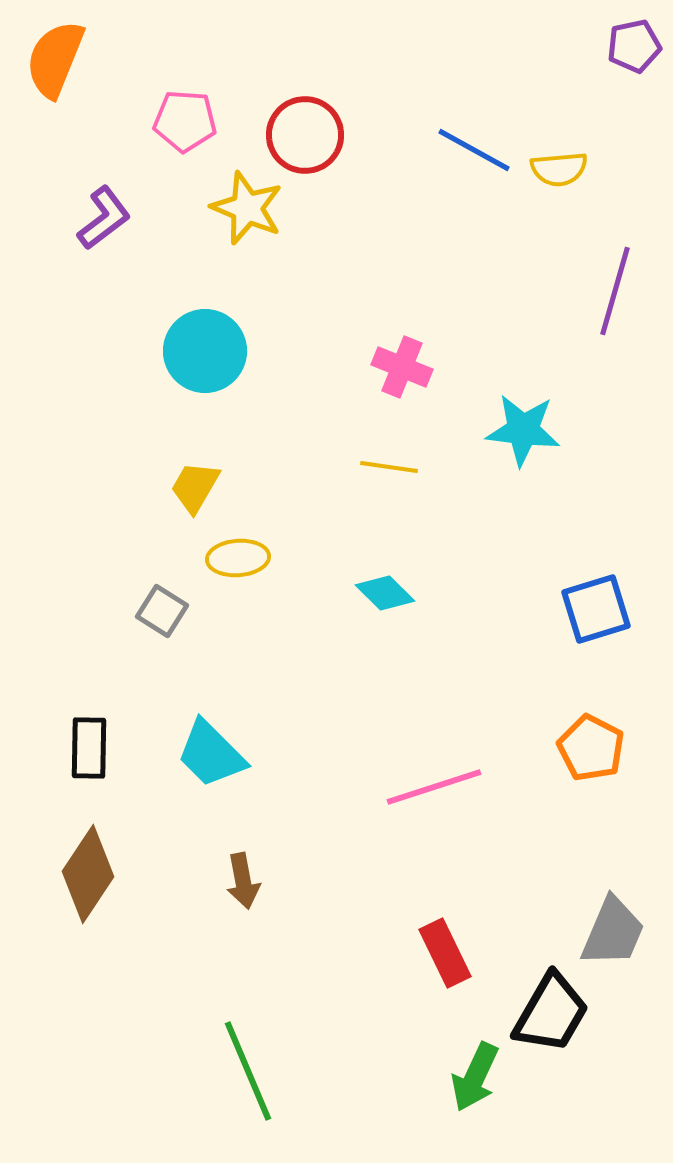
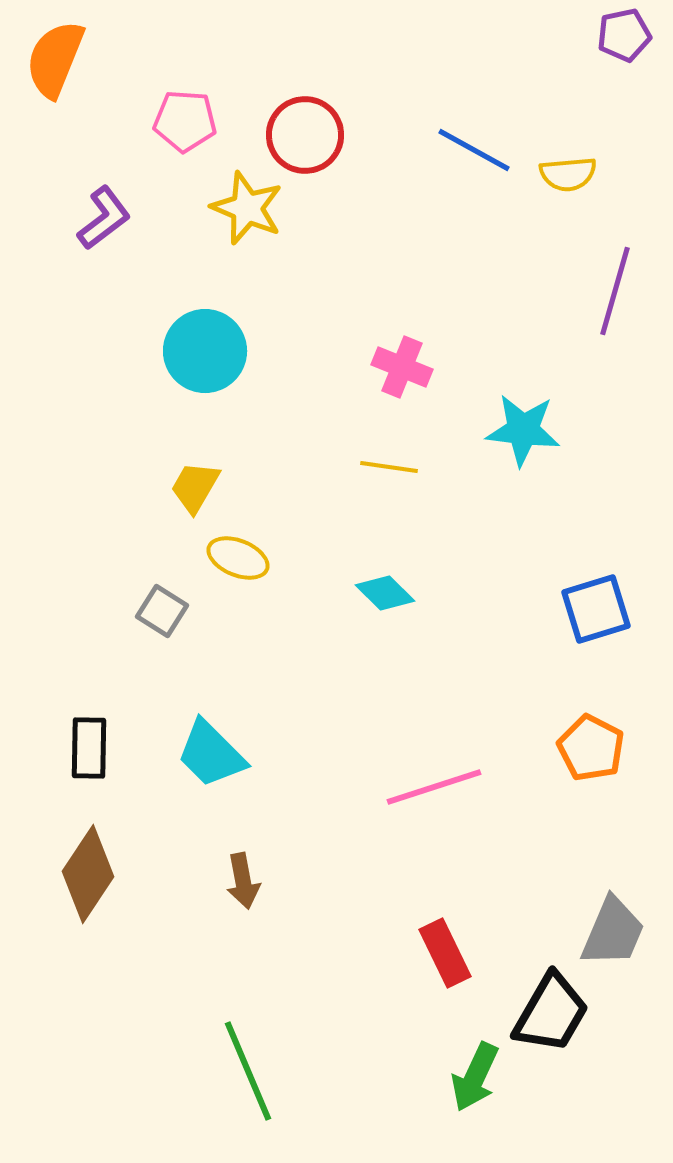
purple pentagon: moved 10 px left, 11 px up
yellow semicircle: moved 9 px right, 5 px down
yellow ellipse: rotated 26 degrees clockwise
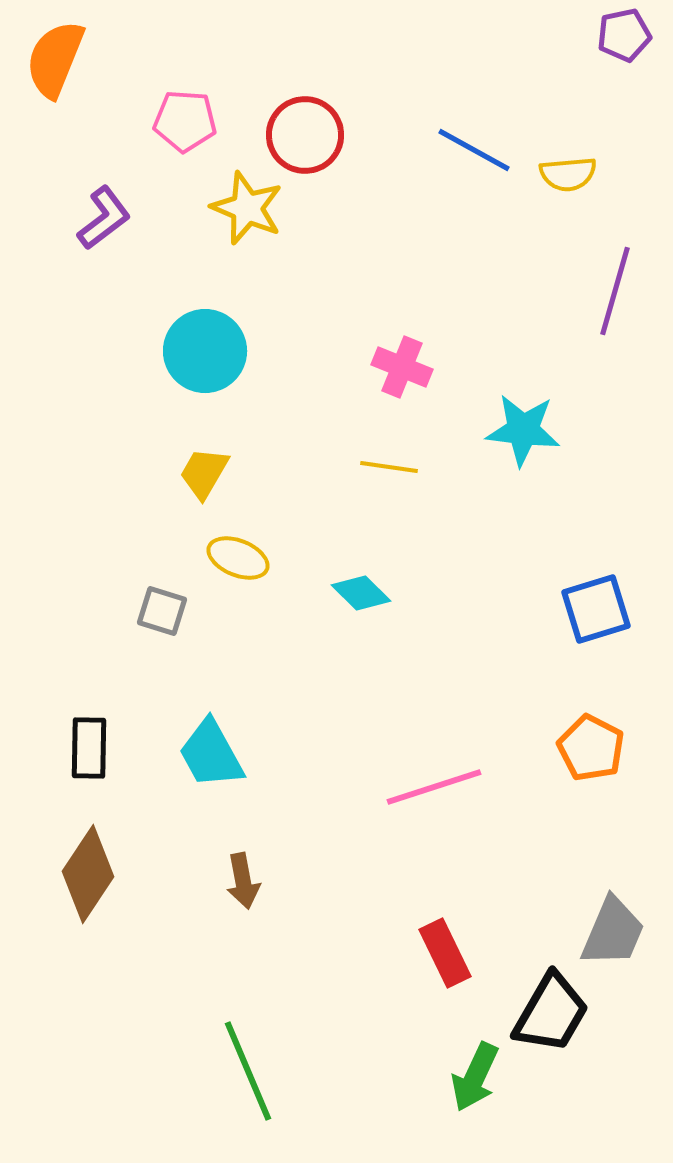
yellow trapezoid: moved 9 px right, 14 px up
cyan diamond: moved 24 px left
gray square: rotated 15 degrees counterclockwise
cyan trapezoid: rotated 16 degrees clockwise
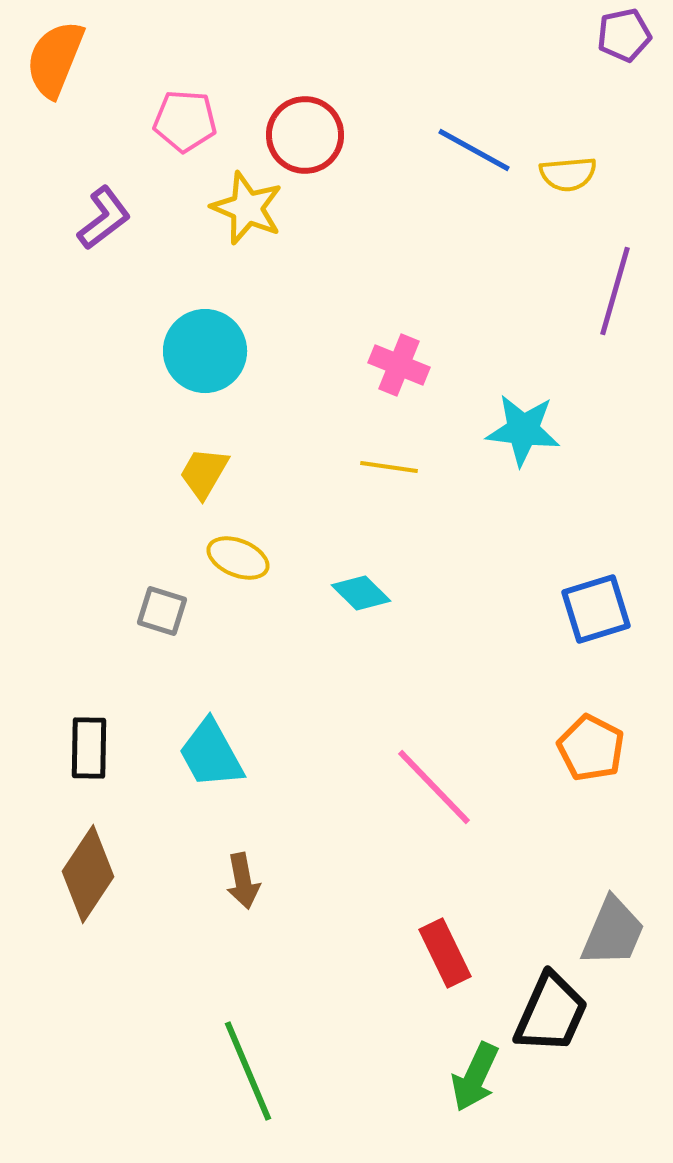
pink cross: moved 3 px left, 2 px up
pink line: rotated 64 degrees clockwise
black trapezoid: rotated 6 degrees counterclockwise
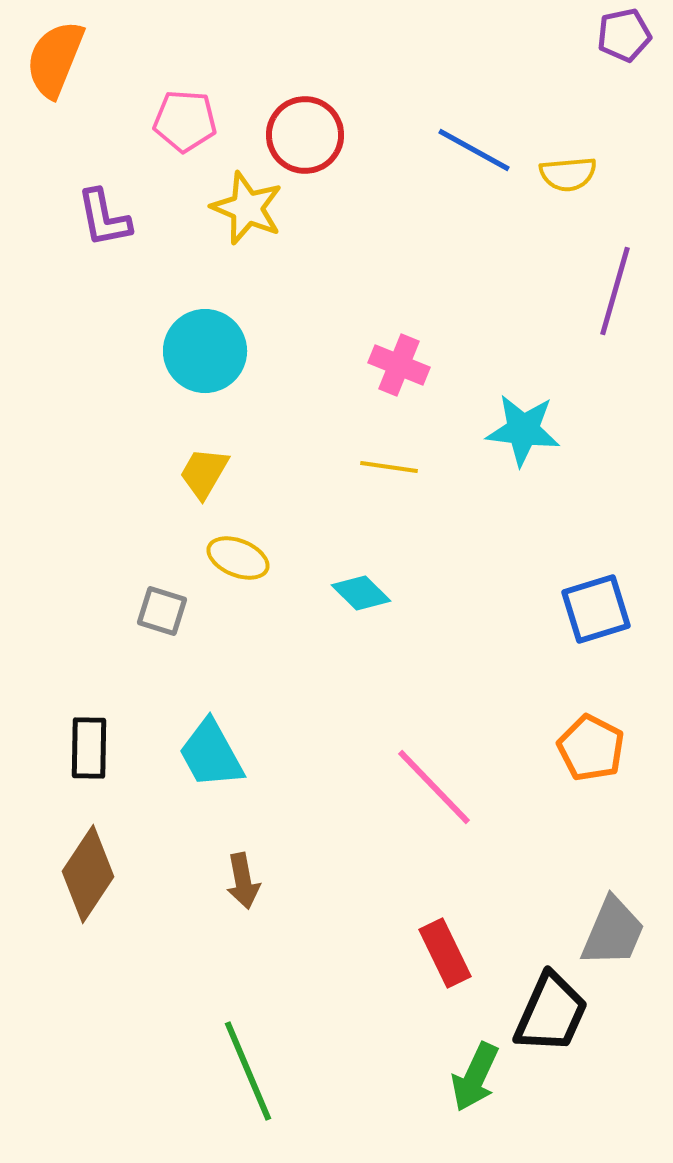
purple L-shape: rotated 116 degrees clockwise
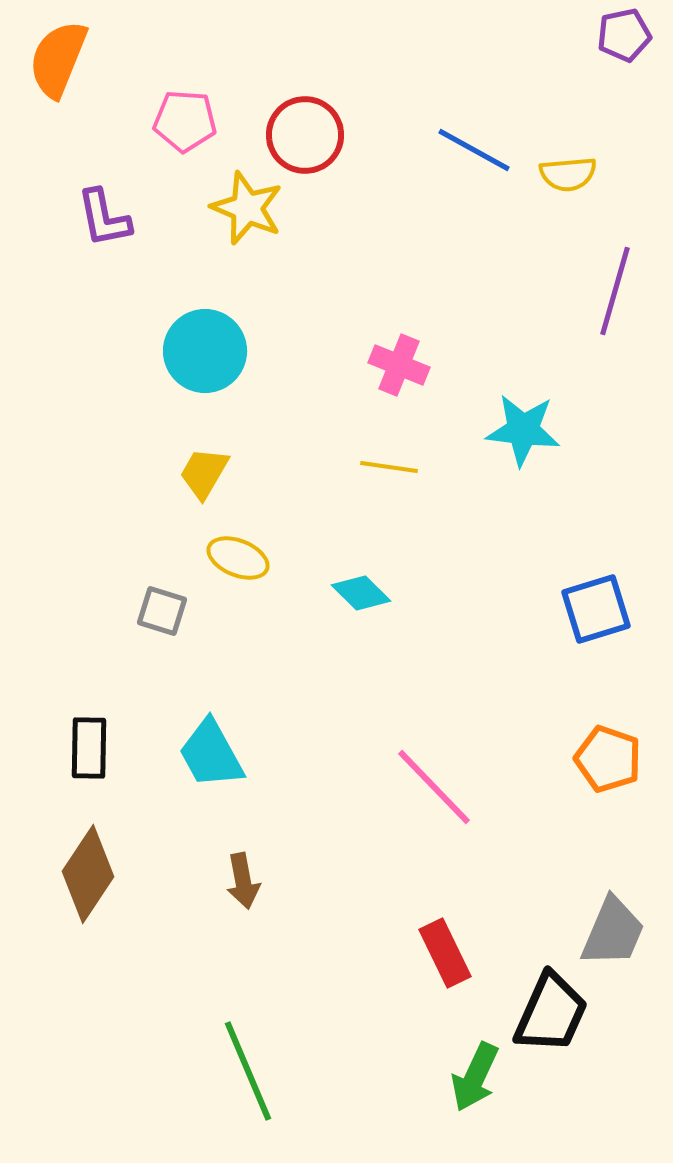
orange semicircle: moved 3 px right
orange pentagon: moved 17 px right, 11 px down; rotated 8 degrees counterclockwise
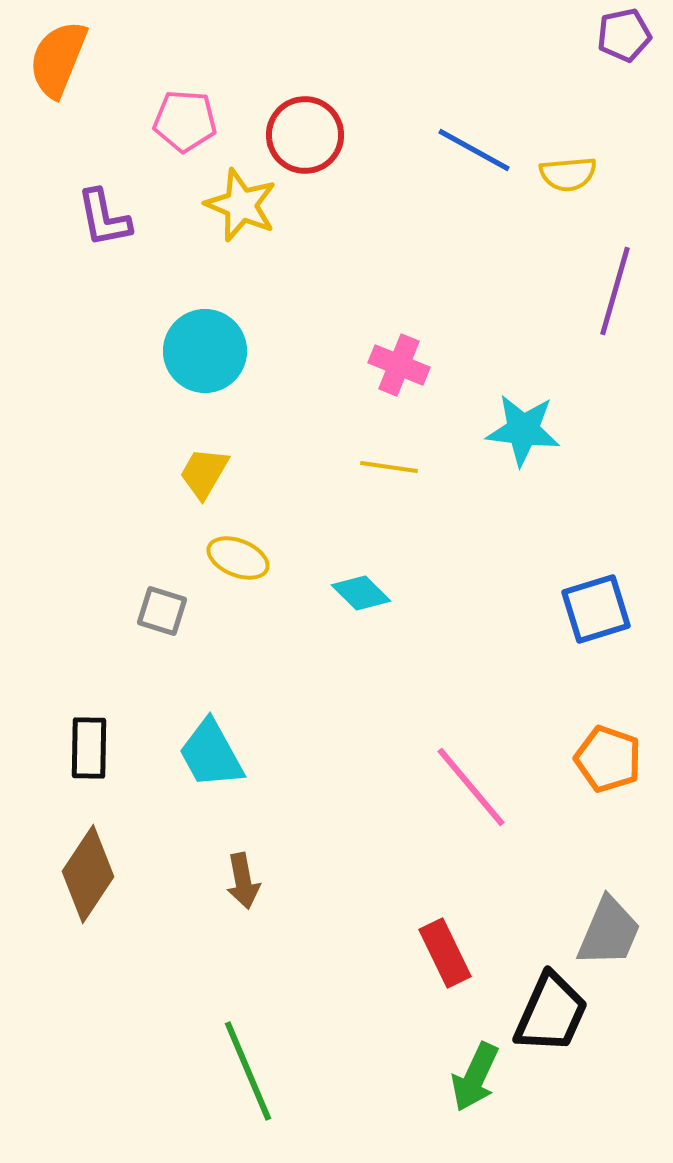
yellow star: moved 6 px left, 3 px up
pink line: moved 37 px right; rotated 4 degrees clockwise
gray trapezoid: moved 4 px left
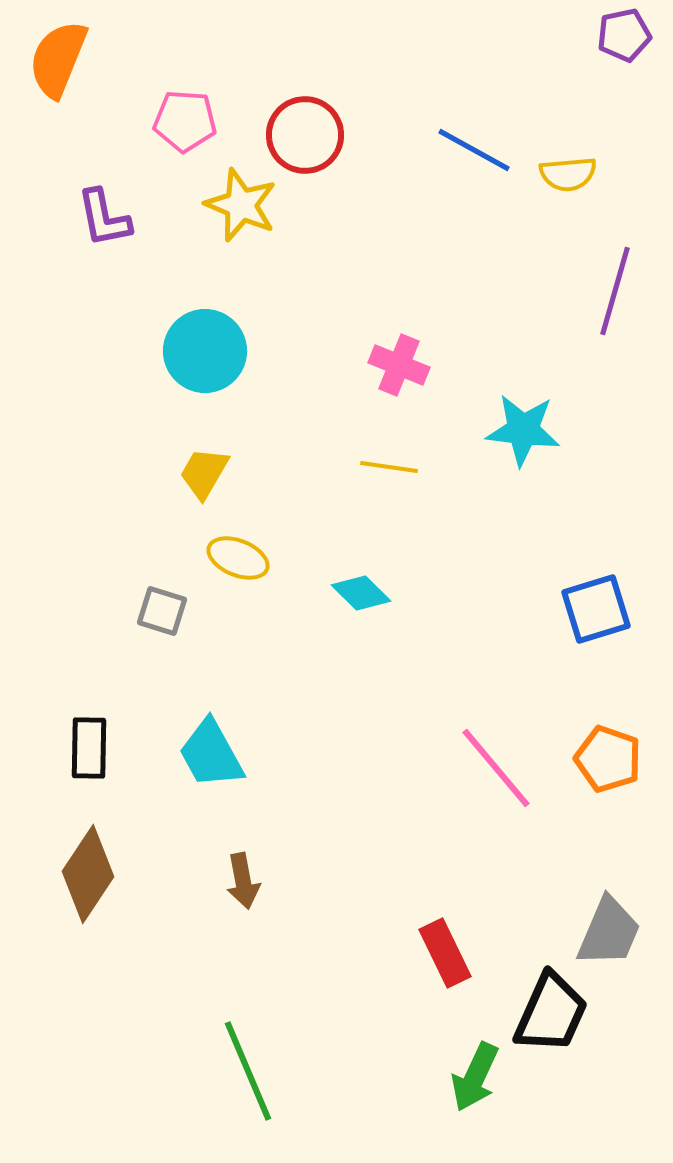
pink line: moved 25 px right, 19 px up
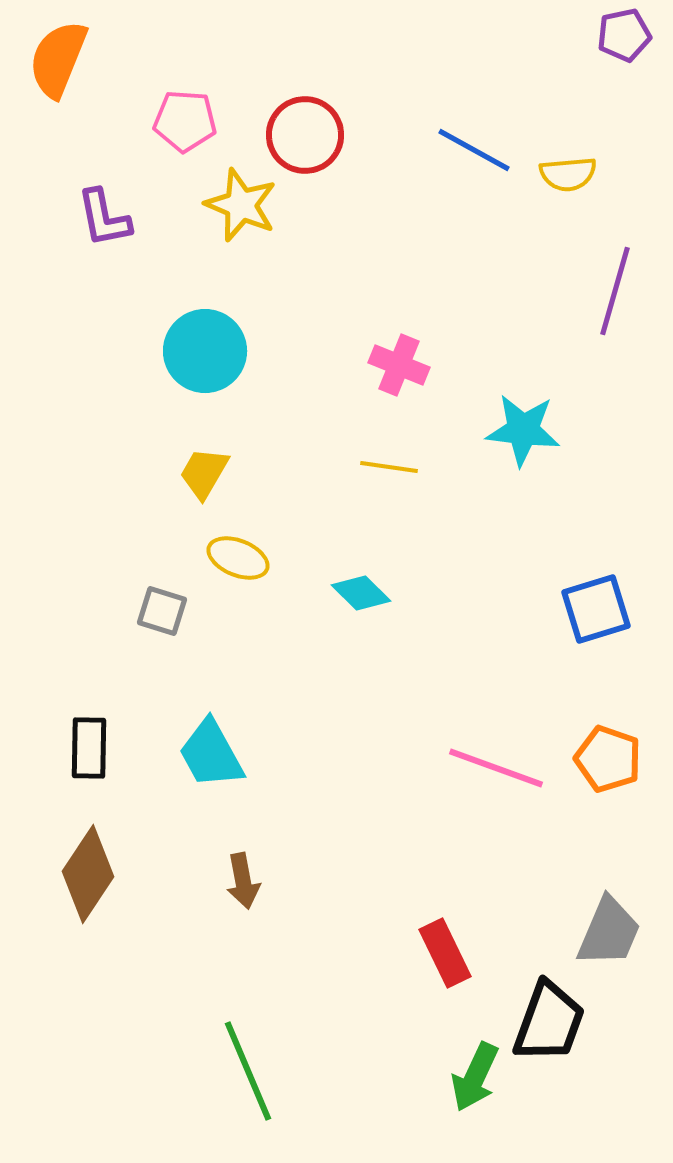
pink line: rotated 30 degrees counterclockwise
black trapezoid: moved 2 px left, 9 px down; rotated 4 degrees counterclockwise
